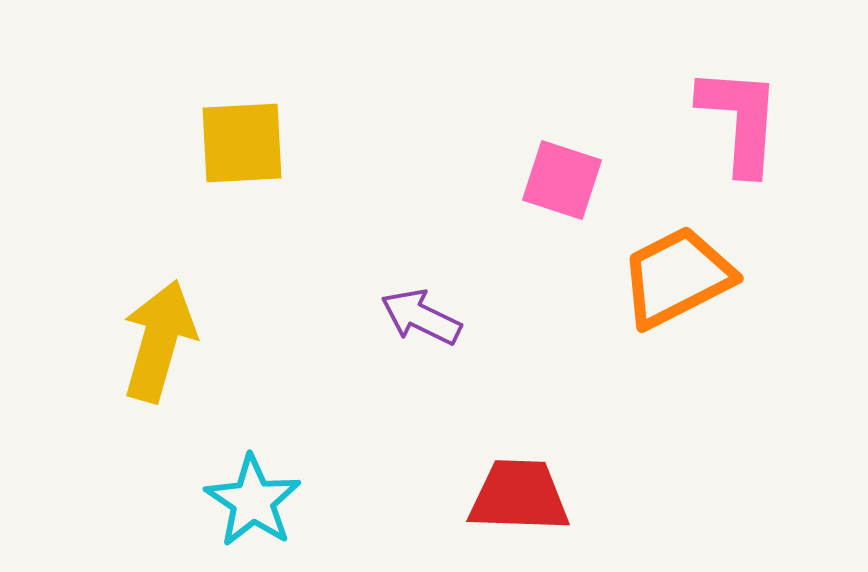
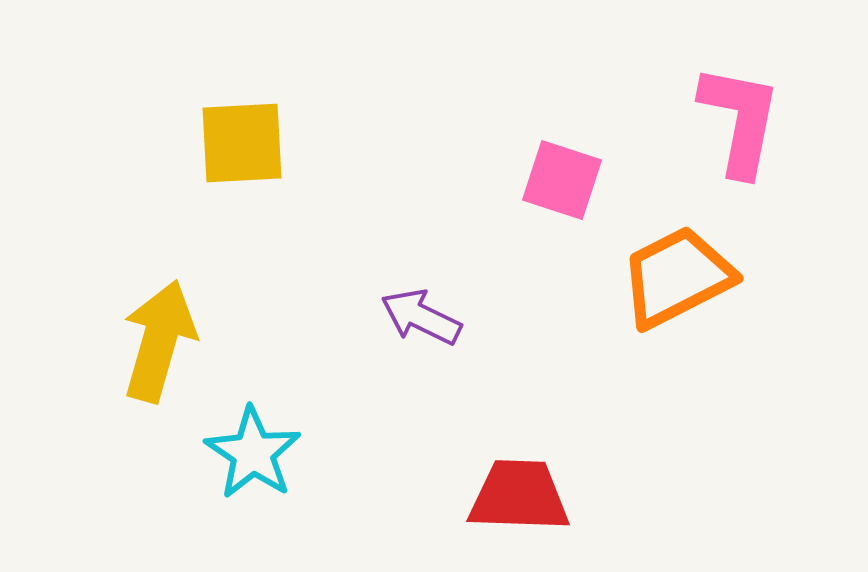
pink L-shape: rotated 7 degrees clockwise
cyan star: moved 48 px up
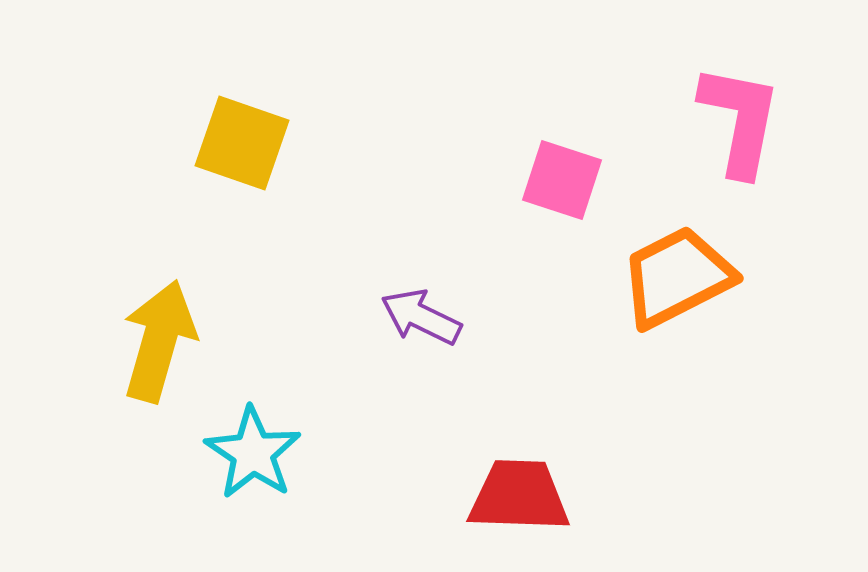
yellow square: rotated 22 degrees clockwise
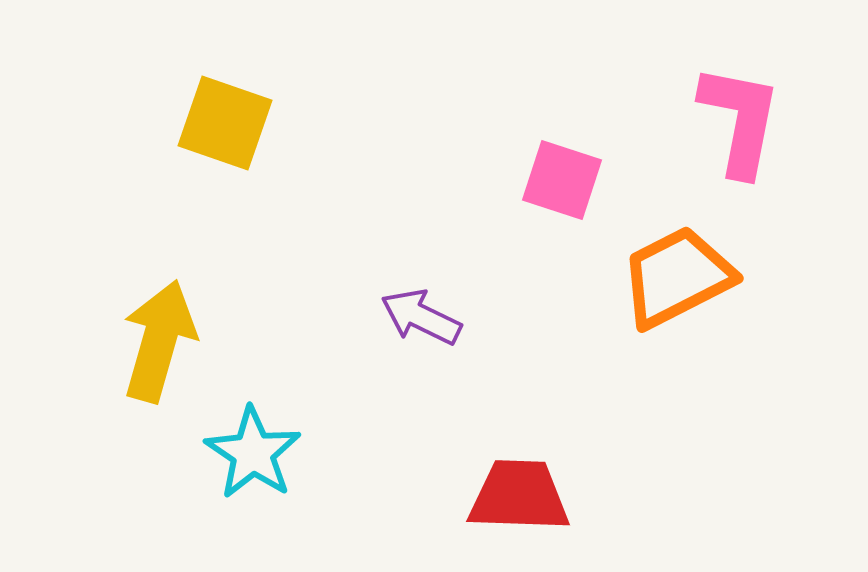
yellow square: moved 17 px left, 20 px up
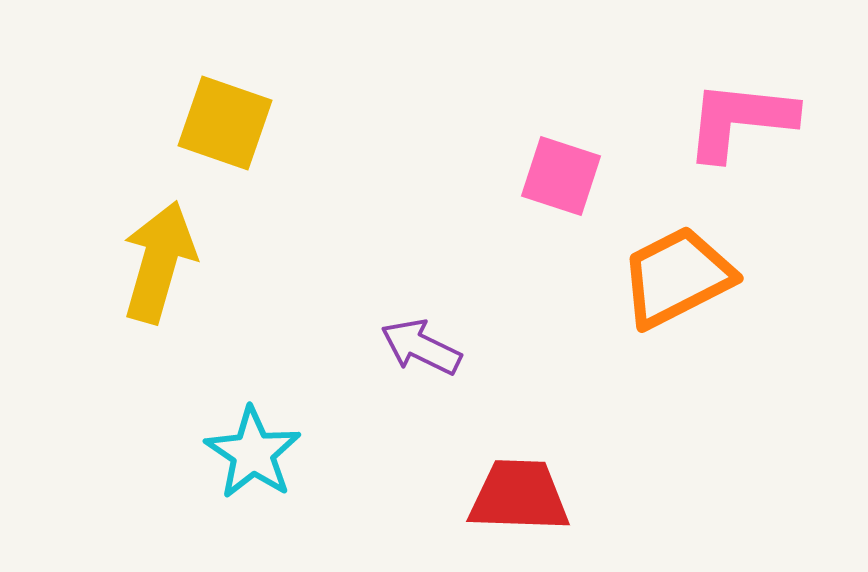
pink L-shape: rotated 95 degrees counterclockwise
pink square: moved 1 px left, 4 px up
purple arrow: moved 30 px down
yellow arrow: moved 79 px up
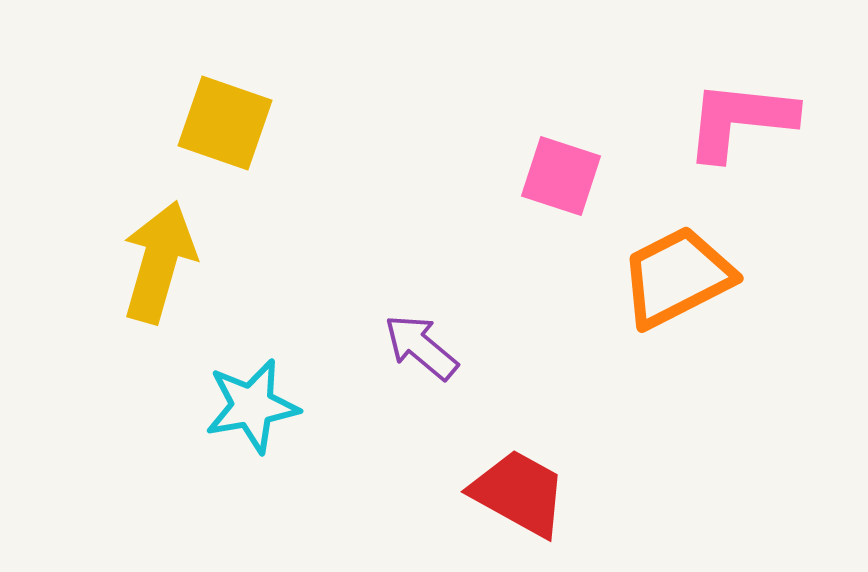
purple arrow: rotated 14 degrees clockwise
cyan star: moved 1 px left, 47 px up; rotated 28 degrees clockwise
red trapezoid: moved 3 px up; rotated 27 degrees clockwise
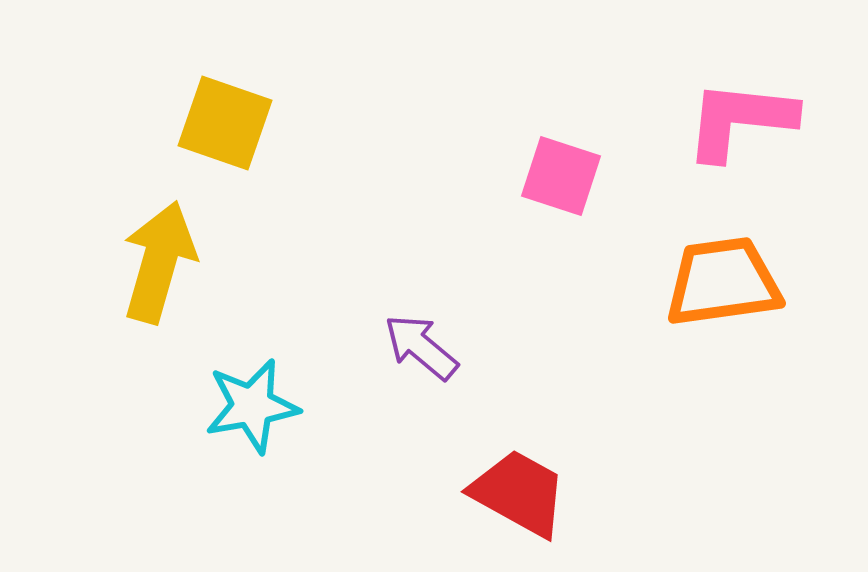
orange trapezoid: moved 46 px right, 5 px down; rotated 19 degrees clockwise
